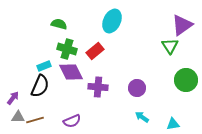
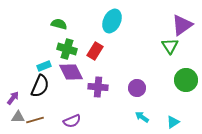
red rectangle: rotated 18 degrees counterclockwise
cyan triangle: moved 2 px up; rotated 24 degrees counterclockwise
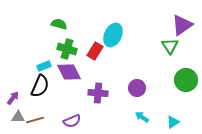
cyan ellipse: moved 1 px right, 14 px down
purple diamond: moved 2 px left
purple cross: moved 6 px down
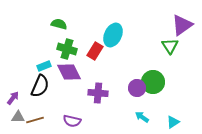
green circle: moved 33 px left, 2 px down
purple semicircle: rotated 36 degrees clockwise
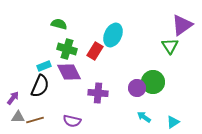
cyan arrow: moved 2 px right
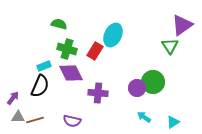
purple diamond: moved 2 px right, 1 px down
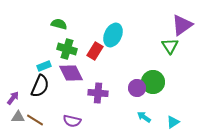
brown line: rotated 48 degrees clockwise
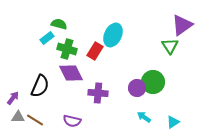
cyan rectangle: moved 3 px right, 28 px up; rotated 16 degrees counterclockwise
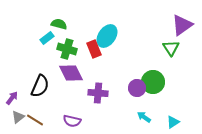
cyan ellipse: moved 6 px left, 1 px down; rotated 10 degrees clockwise
green triangle: moved 1 px right, 2 px down
red rectangle: moved 1 px left, 2 px up; rotated 54 degrees counterclockwise
purple arrow: moved 1 px left
gray triangle: rotated 40 degrees counterclockwise
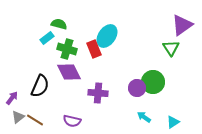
purple diamond: moved 2 px left, 1 px up
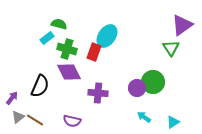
red rectangle: moved 3 px down; rotated 42 degrees clockwise
